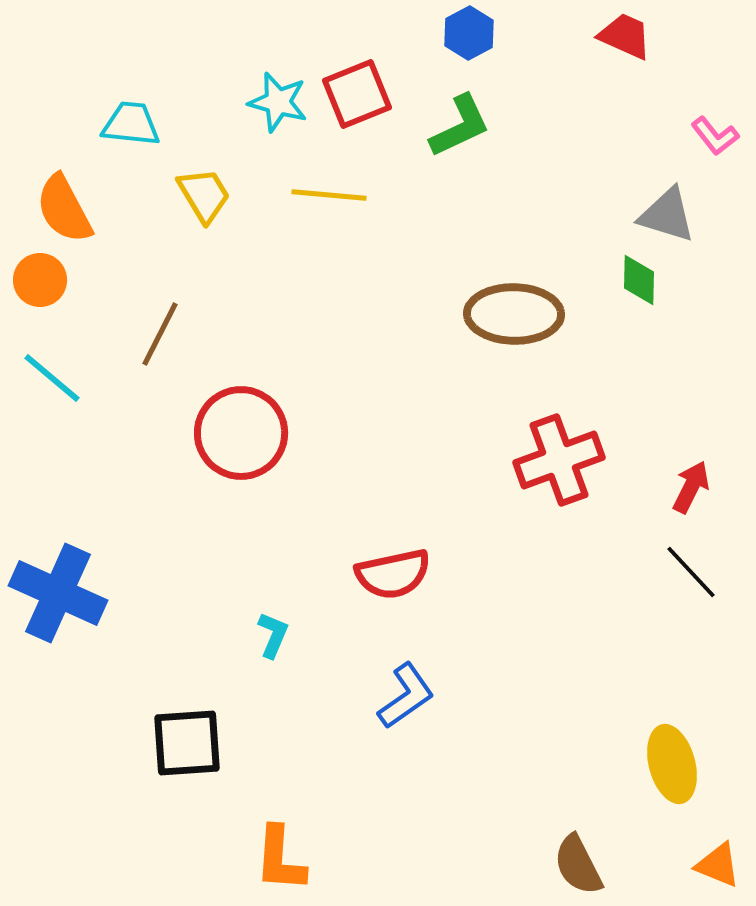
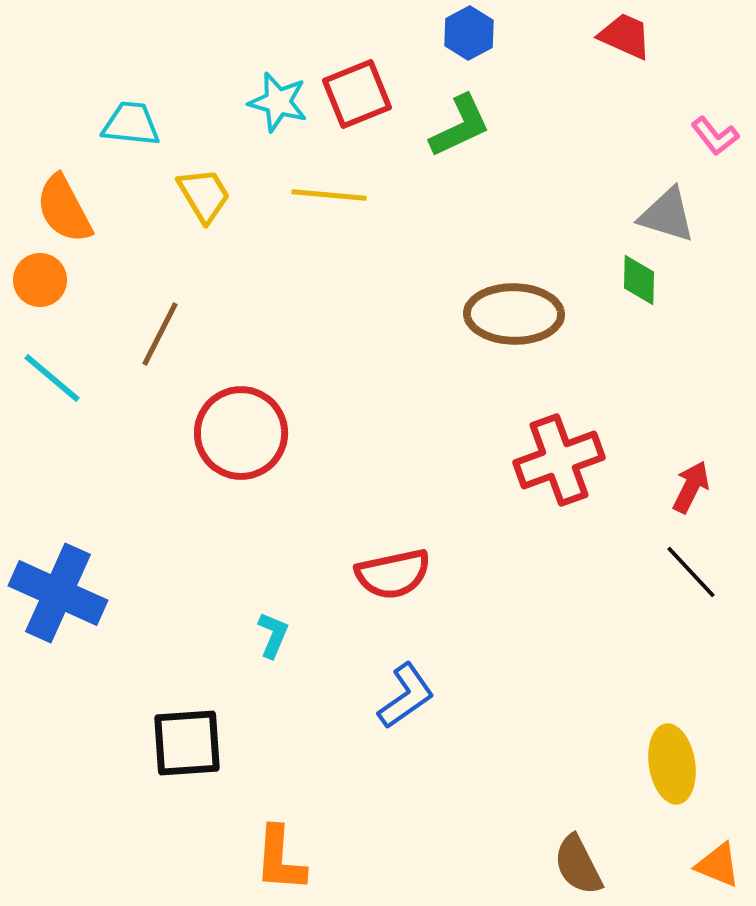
yellow ellipse: rotated 6 degrees clockwise
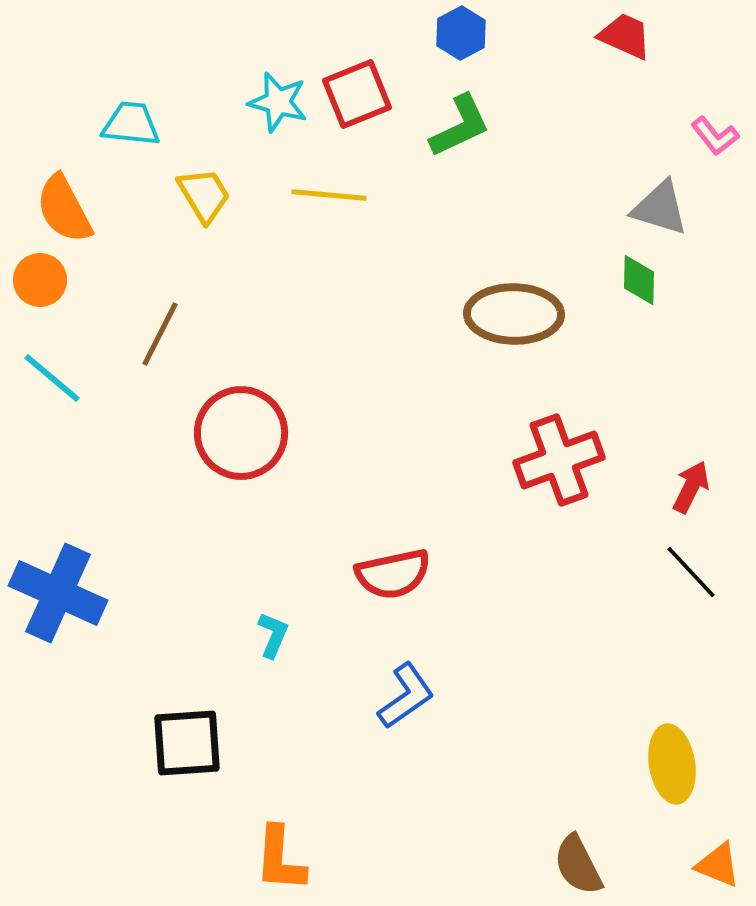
blue hexagon: moved 8 px left
gray triangle: moved 7 px left, 7 px up
